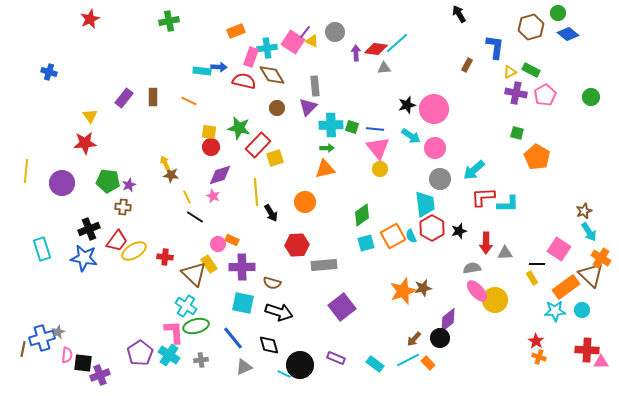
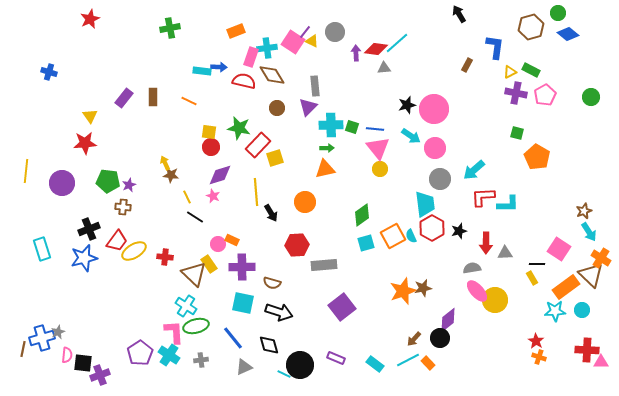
green cross at (169, 21): moved 1 px right, 7 px down
blue star at (84, 258): rotated 24 degrees counterclockwise
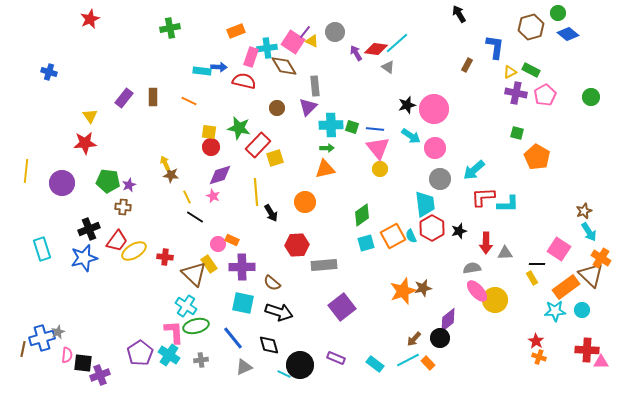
purple arrow at (356, 53): rotated 28 degrees counterclockwise
gray triangle at (384, 68): moved 4 px right, 1 px up; rotated 40 degrees clockwise
brown diamond at (272, 75): moved 12 px right, 9 px up
brown semicircle at (272, 283): rotated 24 degrees clockwise
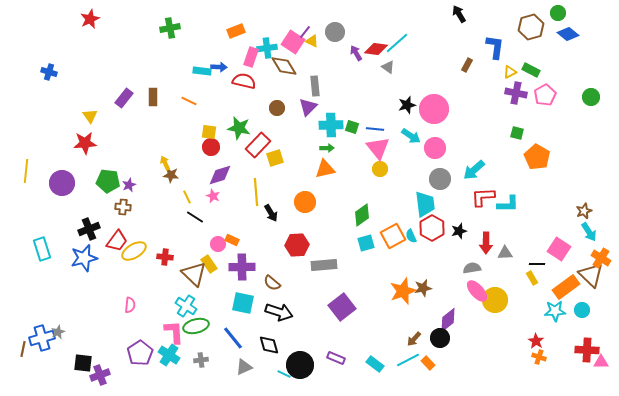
pink semicircle at (67, 355): moved 63 px right, 50 px up
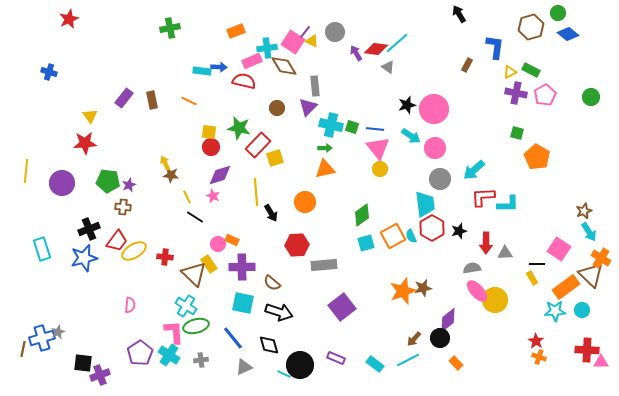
red star at (90, 19): moved 21 px left
pink rectangle at (251, 57): moved 1 px right, 4 px down; rotated 48 degrees clockwise
brown rectangle at (153, 97): moved 1 px left, 3 px down; rotated 12 degrees counterclockwise
cyan cross at (331, 125): rotated 15 degrees clockwise
green arrow at (327, 148): moved 2 px left
orange rectangle at (428, 363): moved 28 px right
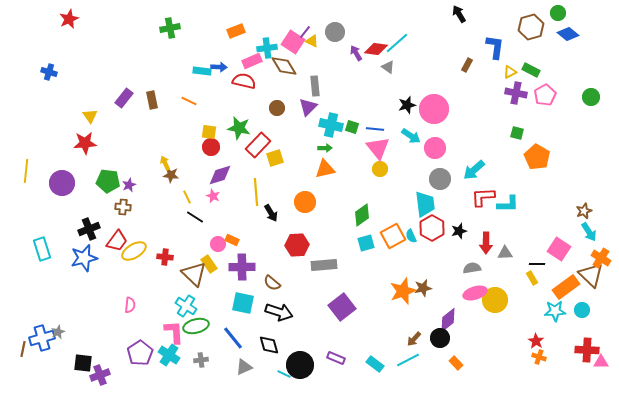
pink ellipse at (477, 291): moved 2 px left, 2 px down; rotated 65 degrees counterclockwise
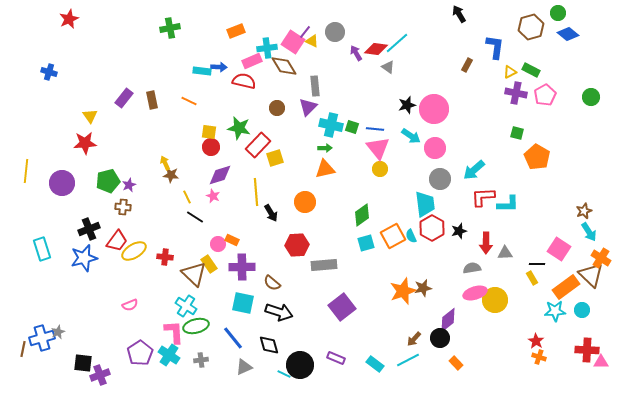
green pentagon at (108, 181): rotated 20 degrees counterclockwise
pink semicircle at (130, 305): rotated 63 degrees clockwise
